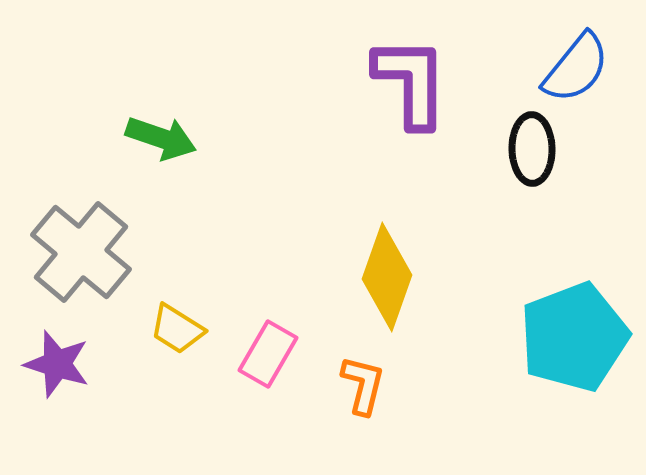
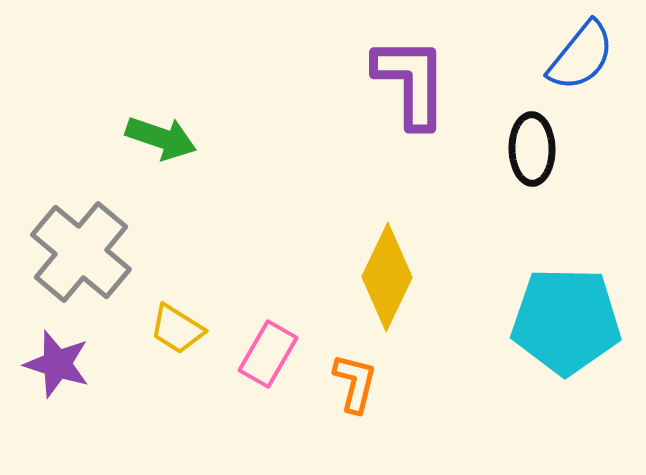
blue semicircle: moved 5 px right, 12 px up
yellow diamond: rotated 6 degrees clockwise
cyan pentagon: moved 8 px left, 16 px up; rotated 22 degrees clockwise
orange L-shape: moved 8 px left, 2 px up
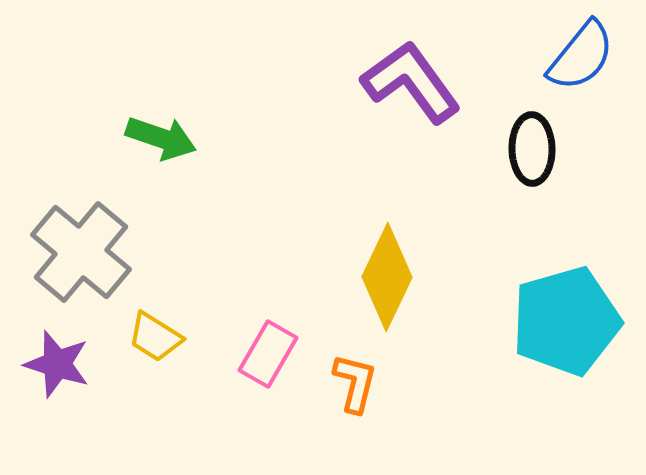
purple L-shape: rotated 36 degrees counterclockwise
cyan pentagon: rotated 17 degrees counterclockwise
yellow trapezoid: moved 22 px left, 8 px down
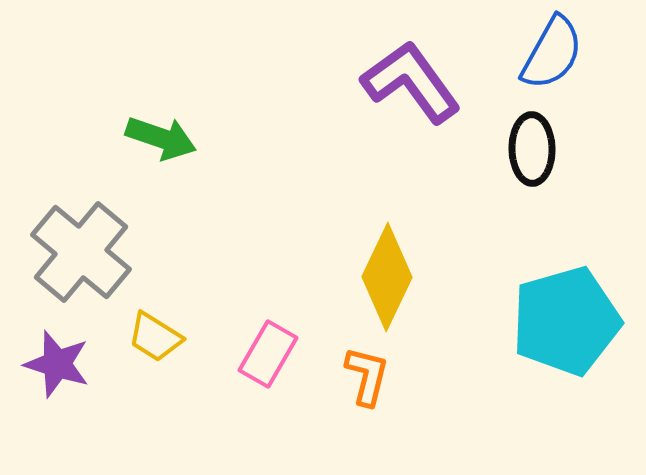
blue semicircle: moved 29 px left, 3 px up; rotated 10 degrees counterclockwise
orange L-shape: moved 12 px right, 7 px up
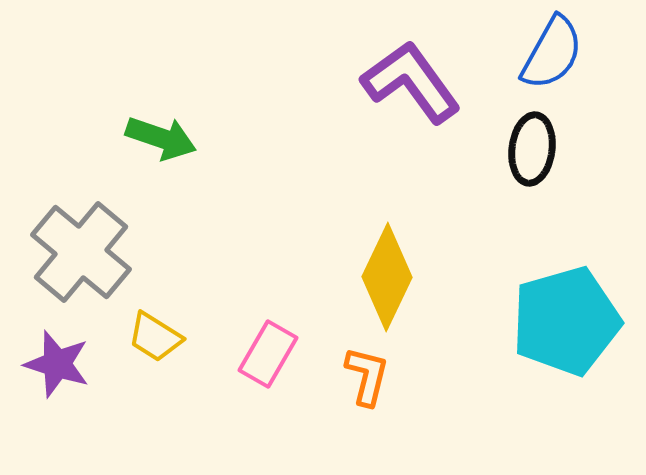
black ellipse: rotated 8 degrees clockwise
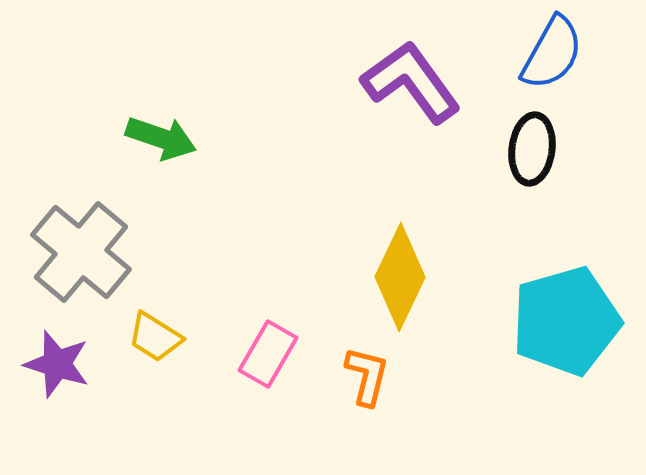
yellow diamond: moved 13 px right
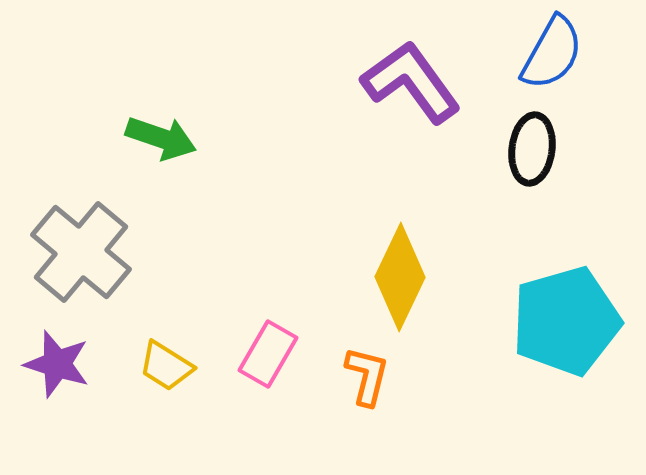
yellow trapezoid: moved 11 px right, 29 px down
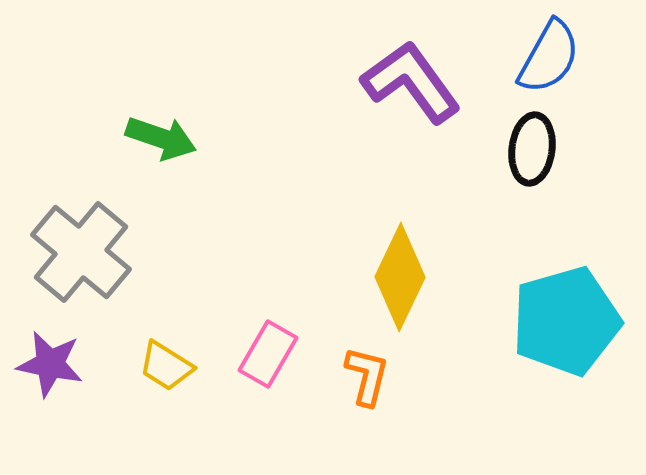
blue semicircle: moved 3 px left, 4 px down
purple star: moved 7 px left; rotated 6 degrees counterclockwise
